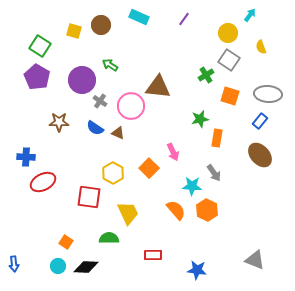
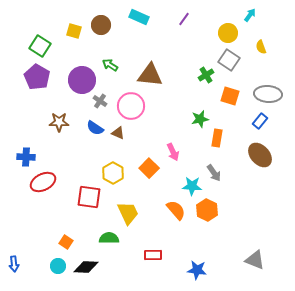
brown triangle at (158, 87): moved 8 px left, 12 px up
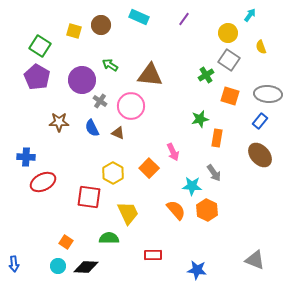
blue semicircle at (95, 128): moved 3 px left; rotated 30 degrees clockwise
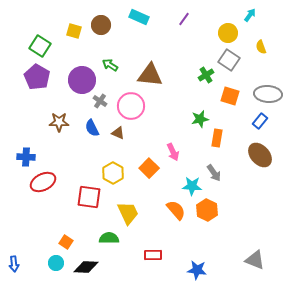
cyan circle at (58, 266): moved 2 px left, 3 px up
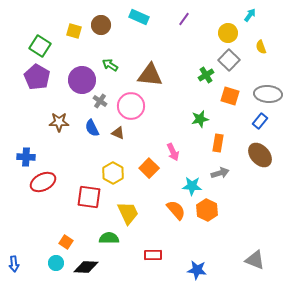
gray square at (229, 60): rotated 10 degrees clockwise
orange rectangle at (217, 138): moved 1 px right, 5 px down
gray arrow at (214, 173): moved 6 px right; rotated 72 degrees counterclockwise
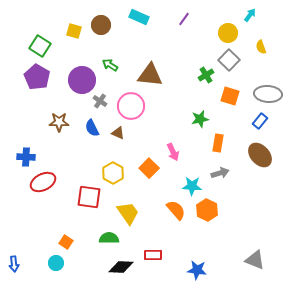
yellow trapezoid at (128, 213): rotated 10 degrees counterclockwise
black diamond at (86, 267): moved 35 px right
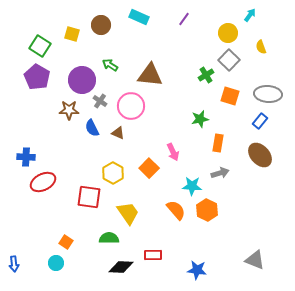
yellow square at (74, 31): moved 2 px left, 3 px down
brown star at (59, 122): moved 10 px right, 12 px up
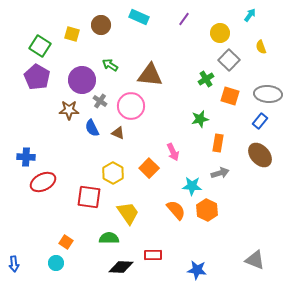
yellow circle at (228, 33): moved 8 px left
green cross at (206, 75): moved 4 px down
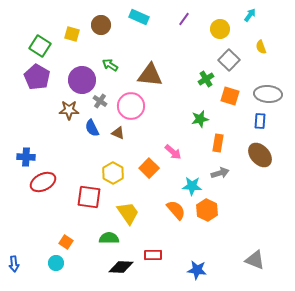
yellow circle at (220, 33): moved 4 px up
blue rectangle at (260, 121): rotated 35 degrees counterclockwise
pink arrow at (173, 152): rotated 24 degrees counterclockwise
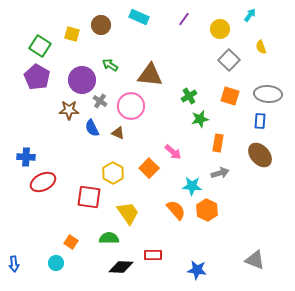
green cross at (206, 79): moved 17 px left, 17 px down
orange square at (66, 242): moved 5 px right
